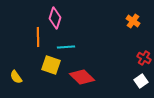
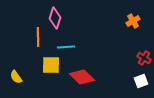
orange cross: rotated 24 degrees clockwise
yellow square: rotated 18 degrees counterclockwise
white square: rotated 16 degrees clockwise
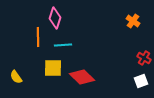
orange cross: rotated 24 degrees counterclockwise
cyan line: moved 3 px left, 2 px up
yellow square: moved 2 px right, 3 px down
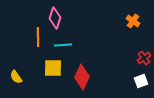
red cross: rotated 24 degrees clockwise
red diamond: rotated 70 degrees clockwise
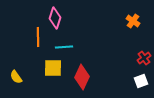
cyan line: moved 1 px right, 2 px down
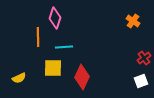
yellow semicircle: moved 3 px right, 1 px down; rotated 80 degrees counterclockwise
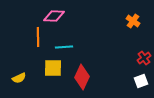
pink diamond: moved 1 px left, 2 px up; rotated 75 degrees clockwise
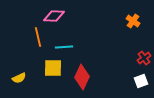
orange line: rotated 12 degrees counterclockwise
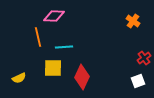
white square: moved 3 px left
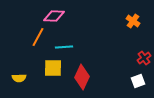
orange line: rotated 42 degrees clockwise
yellow semicircle: rotated 24 degrees clockwise
